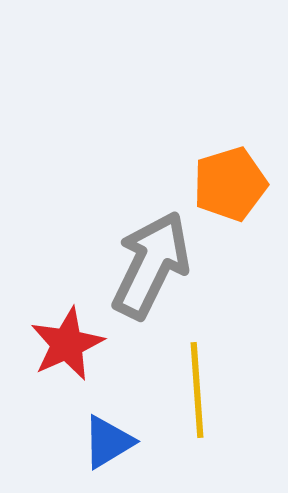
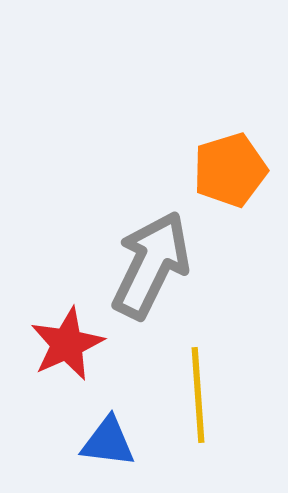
orange pentagon: moved 14 px up
yellow line: moved 1 px right, 5 px down
blue triangle: rotated 38 degrees clockwise
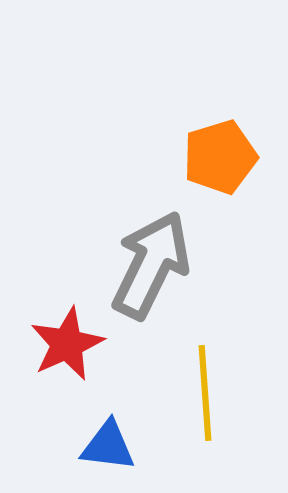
orange pentagon: moved 10 px left, 13 px up
yellow line: moved 7 px right, 2 px up
blue triangle: moved 4 px down
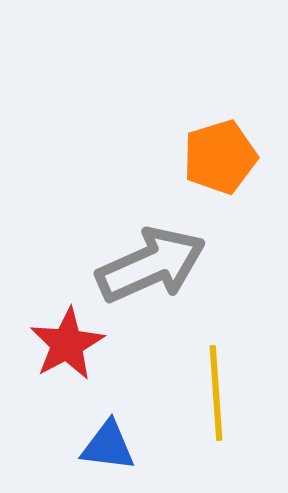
gray arrow: rotated 40 degrees clockwise
red star: rotated 4 degrees counterclockwise
yellow line: moved 11 px right
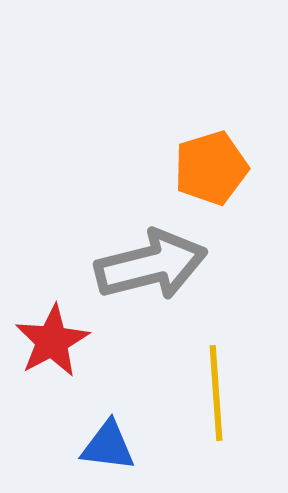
orange pentagon: moved 9 px left, 11 px down
gray arrow: rotated 10 degrees clockwise
red star: moved 15 px left, 3 px up
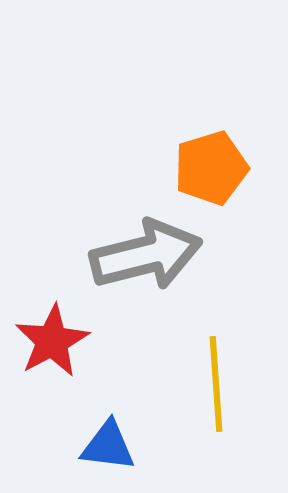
gray arrow: moved 5 px left, 10 px up
yellow line: moved 9 px up
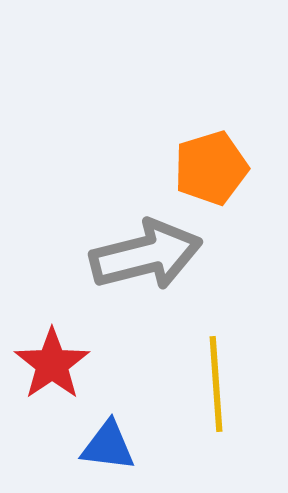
red star: moved 23 px down; rotated 6 degrees counterclockwise
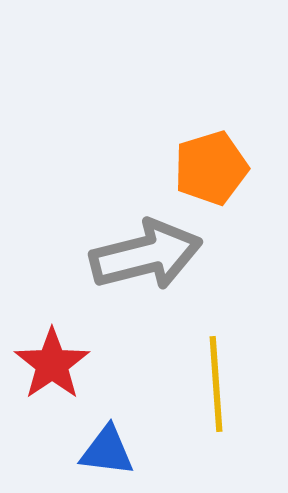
blue triangle: moved 1 px left, 5 px down
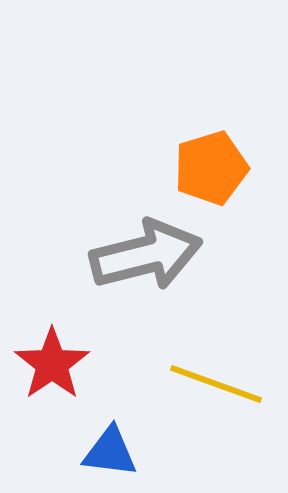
yellow line: rotated 66 degrees counterclockwise
blue triangle: moved 3 px right, 1 px down
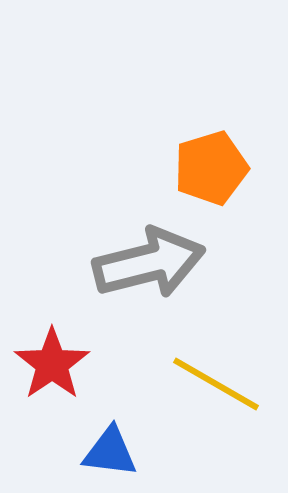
gray arrow: moved 3 px right, 8 px down
yellow line: rotated 10 degrees clockwise
